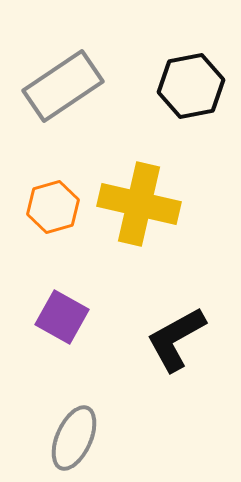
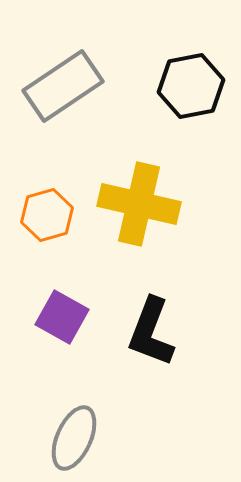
orange hexagon: moved 6 px left, 8 px down
black L-shape: moved 25 px left, 7 px up; rotated 40 degrees counterclockwise
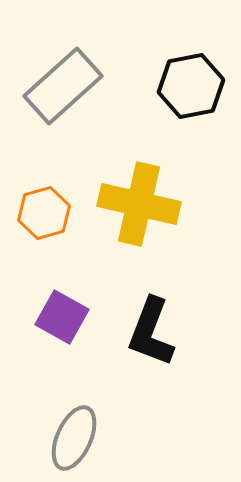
gray rectangle: rotated 8 degrees counterclockwise
orange hexagon: moved 3 px left, 2 px up
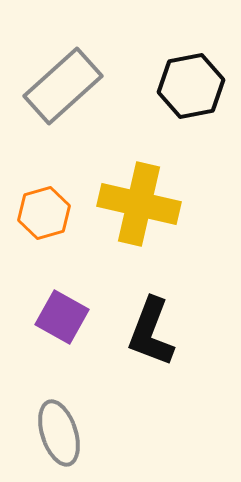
gray ellipse: moved 15 px left, 5 px up; rotated 42 degrees counterclockwise
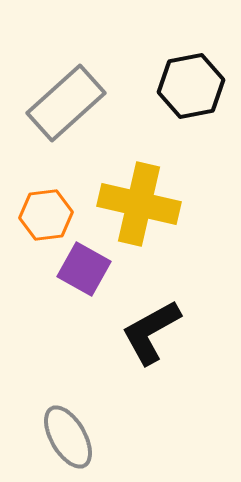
gray rectangle: moved 3 px right, 17 px down
orange hexagon: moved 2 px right, 2 px down; rotated 9 degrees clockwise
purple square: moved 22 px right, 48 px up
black L-shape: rotated 40 degrees clockwise
gray ellipse: moved 9 px right, 4 px down; rotated 12 degrees counterclockwise
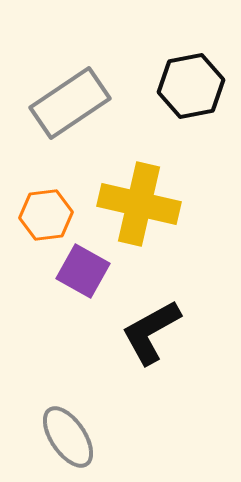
gray rectangle: moved 4 px right; rotated 8 degrees clockwise
purple square: moved 1 px left, 2 px down
gray ellipse: rotated 4 degrees counterclockwise
